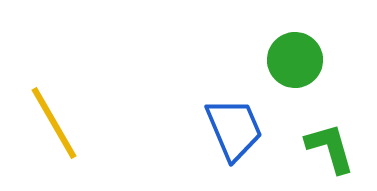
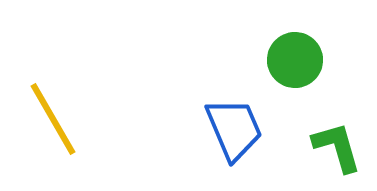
yellow line: moved 1 px left, 4 px up
green L-shape: moved 7 px right, 1 px up
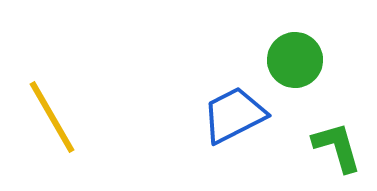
yellow line: moved 1 px left, 2 px up
blue trapezoid: moved 14 px up; rotated 94 degrees counterclockwise
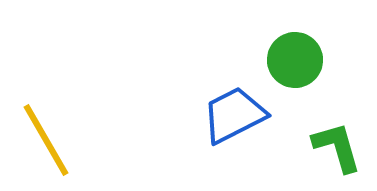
yellow line: moved 6 px left, 23 px down
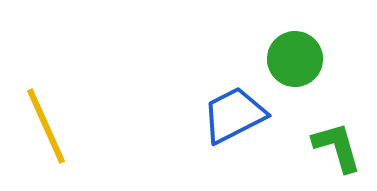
green circle: moved 1 px up
yellow line: moved 14 px up; rotated 6 degrees clockwise
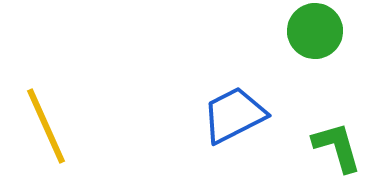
green circle: moved 20 px right, 28 px up
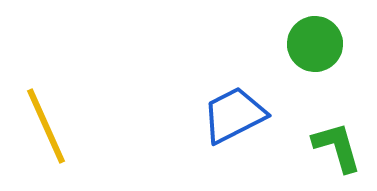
green circle: moved 13 px down
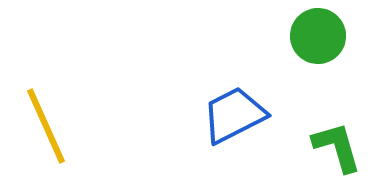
green circle: moved 3 px right, 8 px up
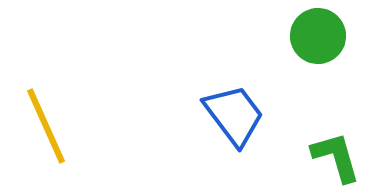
blue trapezoid: rotated 80 degrees clockwise
green L-shape: moved 1 px left, 10 px down
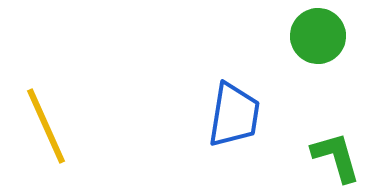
blue trapezoid: rotated 46 degrees clockwise
